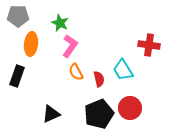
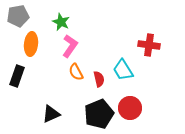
gray pentagon: rotated 10 degrees counterclockwise
green star: moved 1 px right, 1 px up
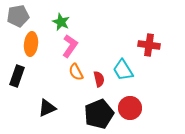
black triangle: moved 4 px left, 6 px up
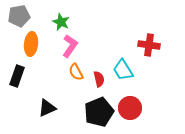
gray pentagon: moved 1 px right
black pentagon: moved 2 px up
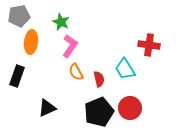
orange ellipse: moved 2 px up
cyan trapezoid: moved 2 px right, 1 px up
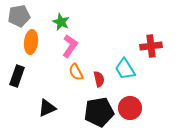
red cross: moved 2 px right, 1 px down; rotated 15 degrees counterclockwise
black pentagon: rotated 12 degrees clockwise
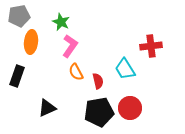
red semicircle: moved 1 px left, 2 px down
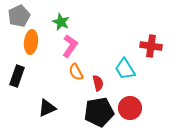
gray pentagon: rotated 15 degrees counterclockwise
red cross: rotated 15 degrees clockwise
red semicircle: moved 2 px down
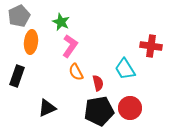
black pentagon: moved 1 px up
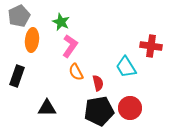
orange ellipse: moved 1 px right, 2 px up
cyan trapezoid: moved 1 px right, 2 px up
black triangle: rotated 24 degrees clockwise
